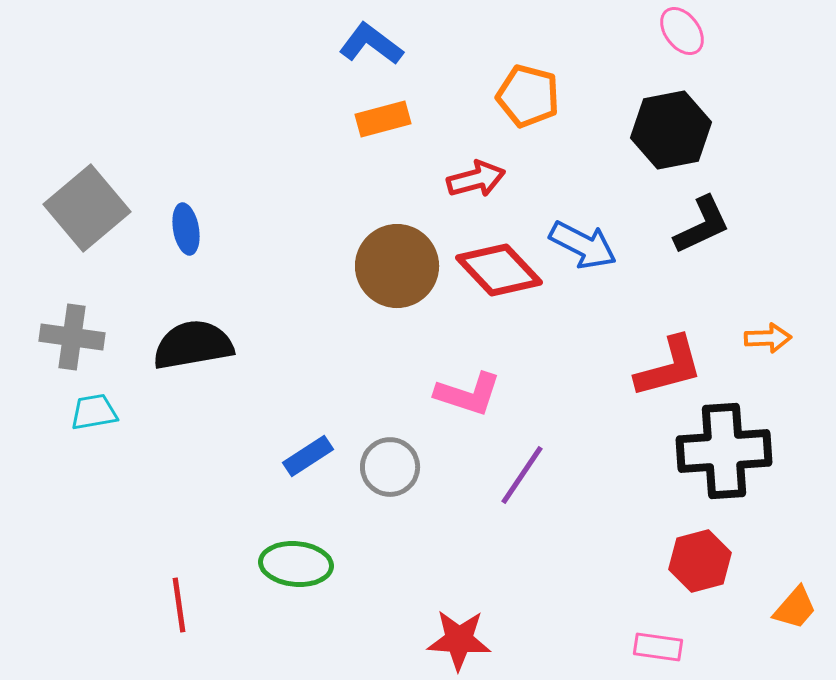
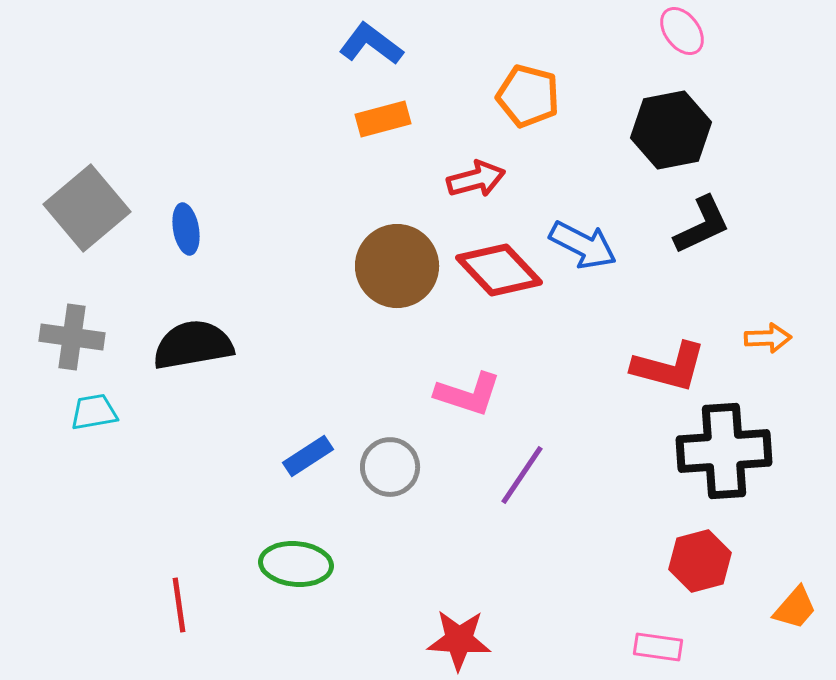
red L-shape: rotated 30 degrees clockwise
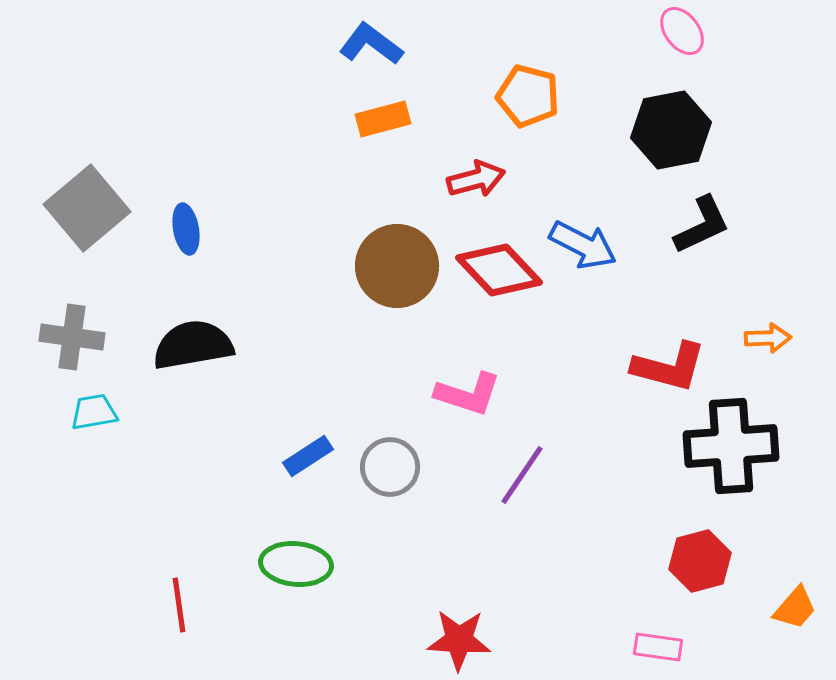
black cross: moved 7 px right, 5 px up
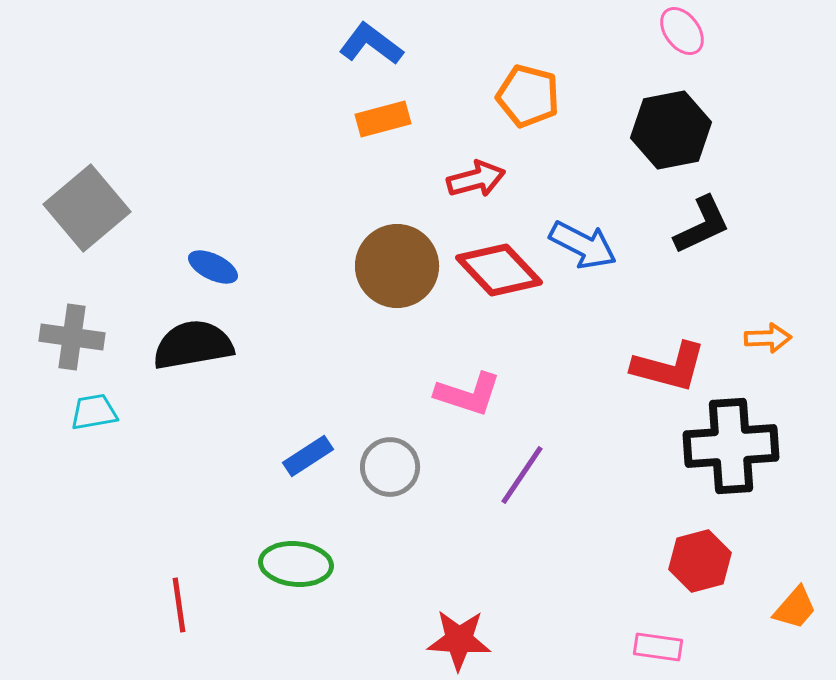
blue ellipse: moved 27 px right, 38 px down; rotated 54 degrees counterclockwise
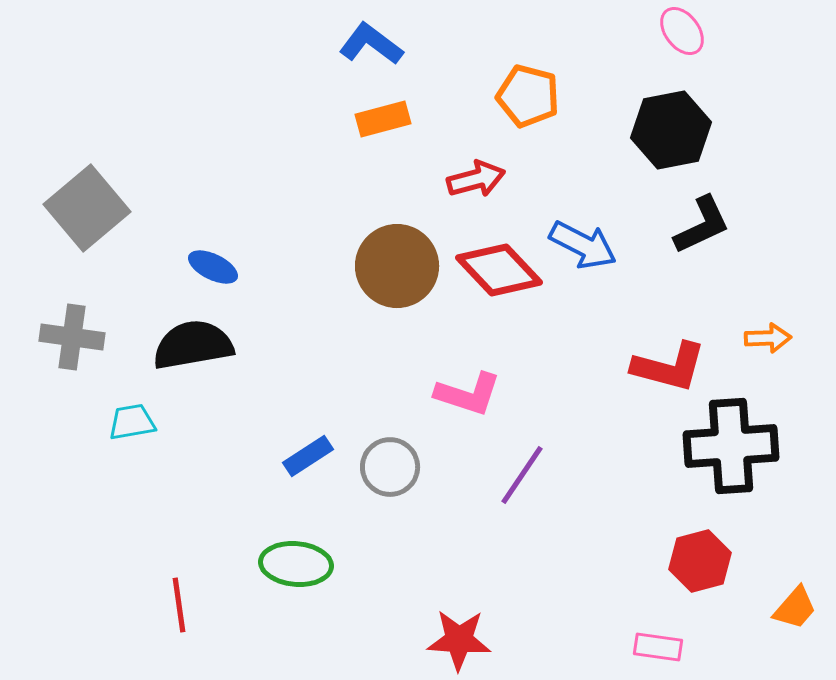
cyan trapezoid: moved 38 px right, 10 px down
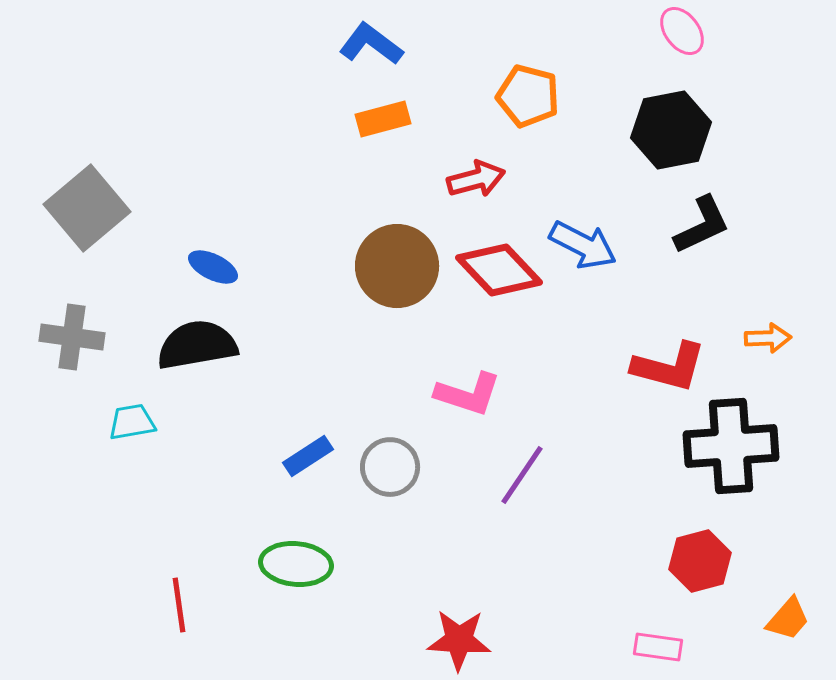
black semicircle: moved 4 px right
orange trapezoid: moved 7 px left, 11 px down
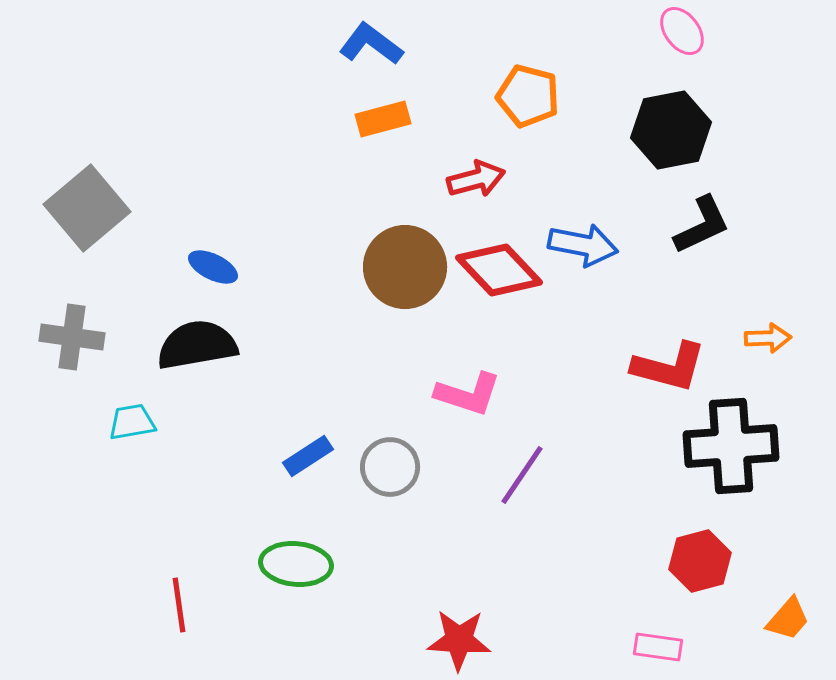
blue arrow: rotated 16 degrees counterclockwise
brown circle: moved 8 px right, 1 px down
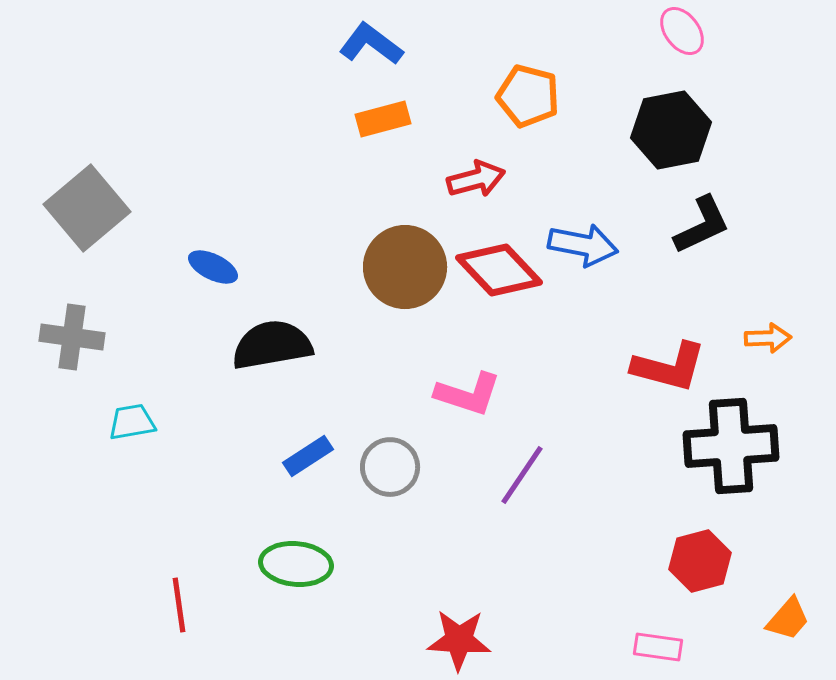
black semicircle: moved 75 px right
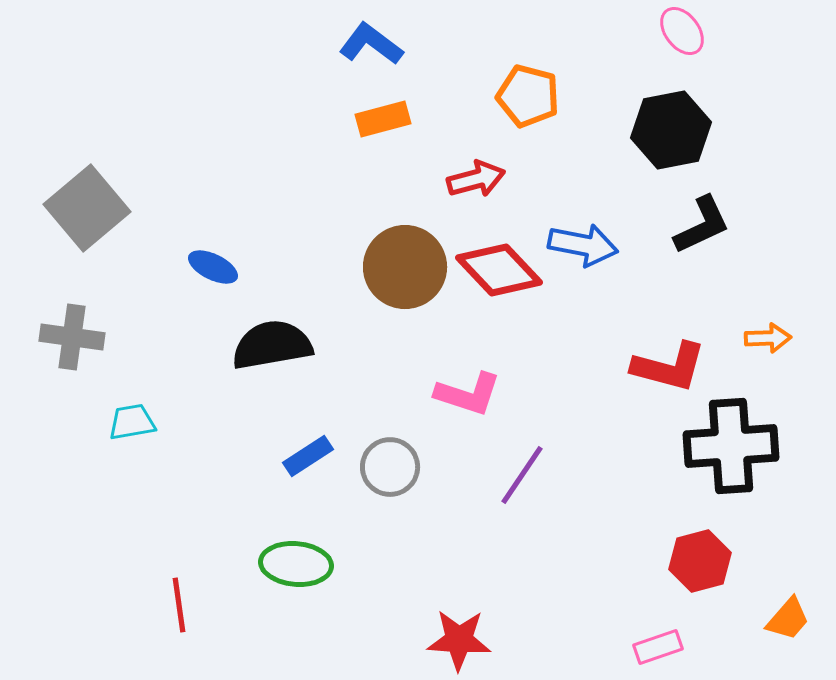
pink rectangle: rotated 27 degrees counterclockwise
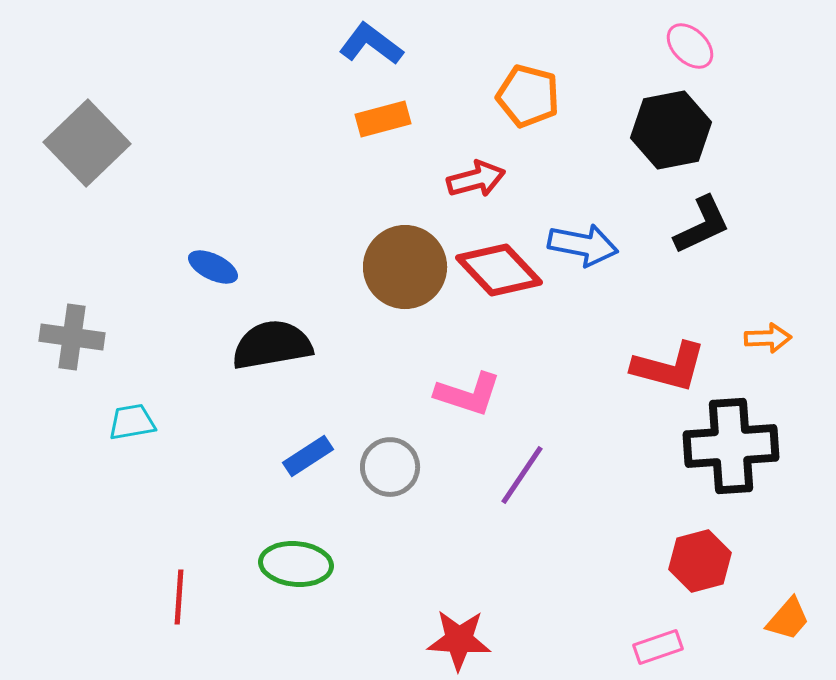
pink ellipse: moved 8 px right, 15 px down; rotated 9 degrees counterclockwise
gray square: moved 65 px up; rotated 4 degrees counterclockwise
red line: moved 8 px up; rotated 12 degrees clockwise
